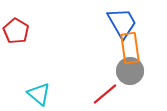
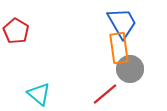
orange rectangle: moved 11 px left
gray circle: moved 2 px up
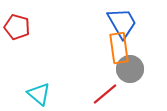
red pentagon: moved 1 px right, 4 px up; rotated 15 degrees counterclockwise
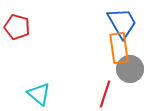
red line: rotated 32 degrees counterclockwise
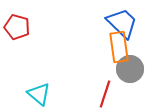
blue trapezoid: rotated 16 degrees counterclockwise
orange rectangle: moved 1 px up
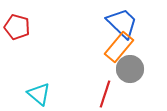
orange rectangle: rotated 48 degrees clockwise
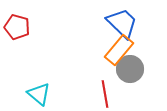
orange rectangle: moved 3 px down
red line: rotated 28 degrees counterclockwise
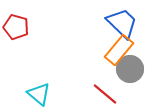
red pentagon: moved 1 px left
red line: rotated 40 degrees counterclockwise
